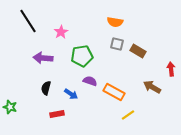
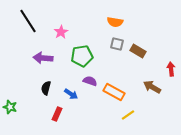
red rectangle: rotated 56 degrees counterclockwise
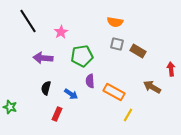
purple semicircle: rotated 112 degrees counterclockwise
yellow line: rotated 24 degrees counterclockwise
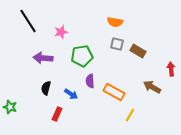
pink star: rotated 16 degrees clockwise
yellow line: moved 2 px right
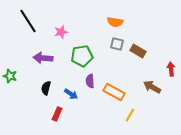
green star: moved 31 px up
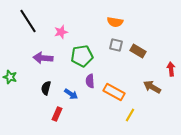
gray square: moved 1 px left, 1 px down
green star: moved 1 px down
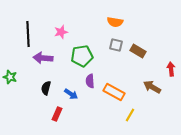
black line: moved 13 px down; rotated 30 degrees clockwise
